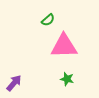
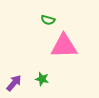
green semicircle: rotated 56 degrees clockwise
green star: moved 25 px left
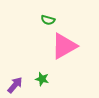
pink triangle: rotated 28 degrees counterclockwise
purple arrow: moved 1 px right, 2 px down
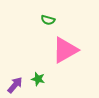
pink triangle: moved 1 px right, 4 px down
green star: moved 4 px left
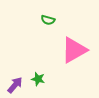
pink triangle: moved 9 px right
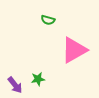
green star: rotated 24 degrees counterclockwise
purple arrow: rotated 102 degrees clockwise
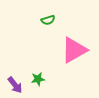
green semicircle: rotated 32 degrees counterclockwise
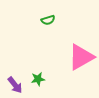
pink triangle: moved 7 px right, 7 px down
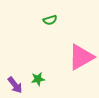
green semicircle: moved 2 px right
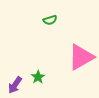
green star: moved 2 px up; rotated 24 degrees counterclockwise
purple arrow: rotated 72 degrees clockwise
